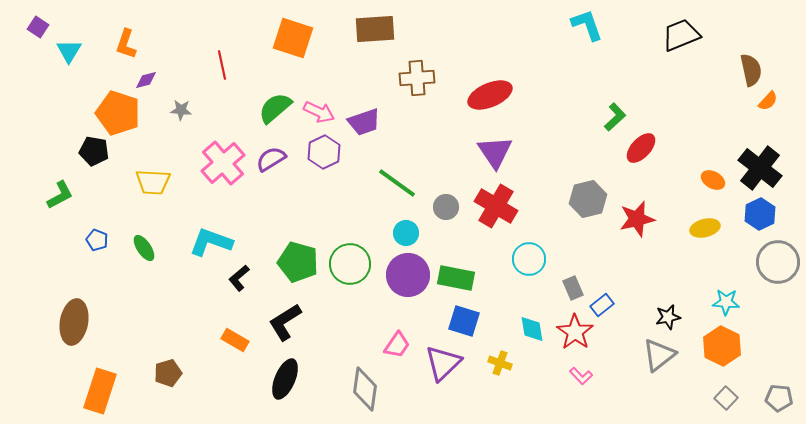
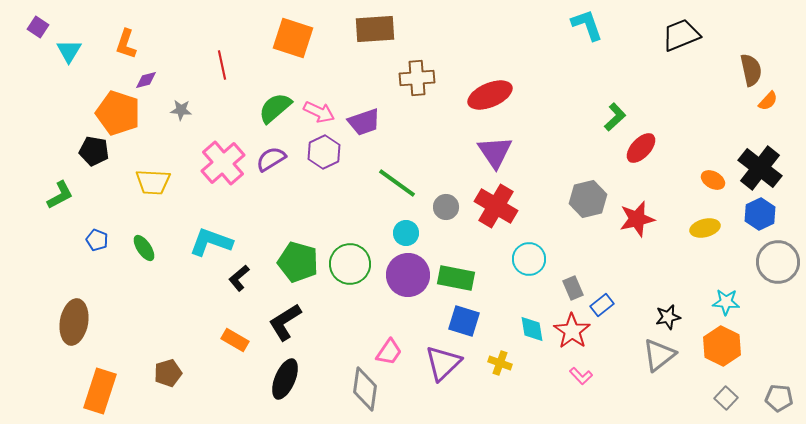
red star at (575, 332): moved 3 px left, 1 px up
pink trapezoid at (397, 345): moved 8 px left, 7 px down
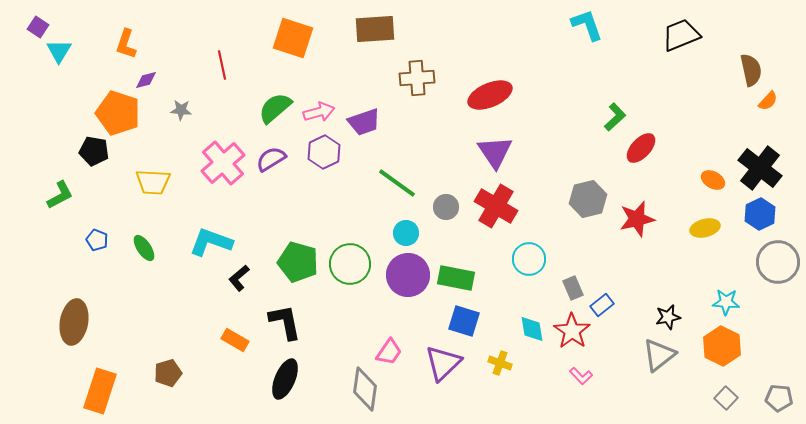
cyan triangle at (69, 51): moved 10 px left
pink arrow at (319, 112): rotated 40 degrees counterclockwise
black L-shape at (285, 322): rotated 111 degrees clockwise
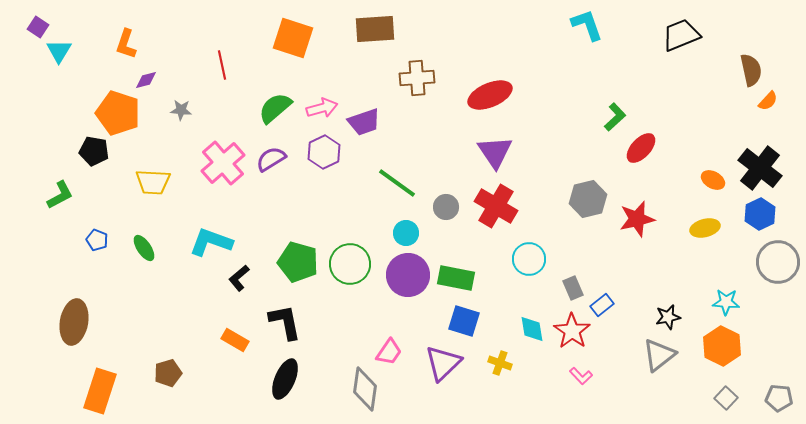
pink arrow at (319, 112): moved 3 px right, 4 px up
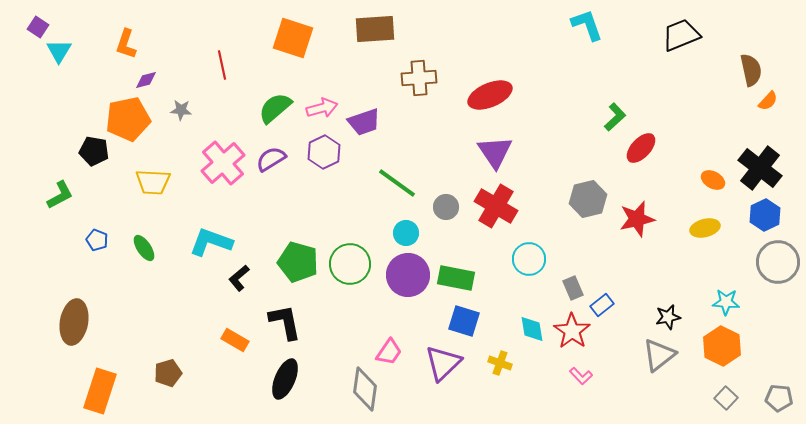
brown cross at (417, 78): moved 2 px right
orange pentagon at (118, 113): moved 10 px right, 6 px down; rotated 30 degrees counterclockwise
blue hexagon at (760, 214): moved 5 px right, 1 px down
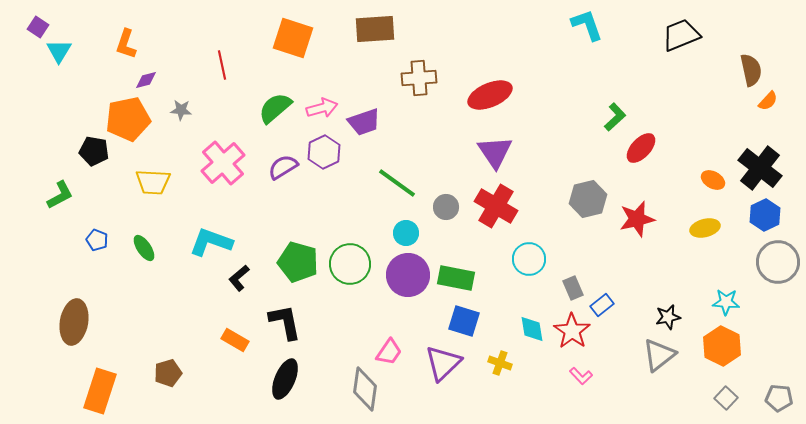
purple semicircle at (271, 159): moved 12 px right, 8 px down
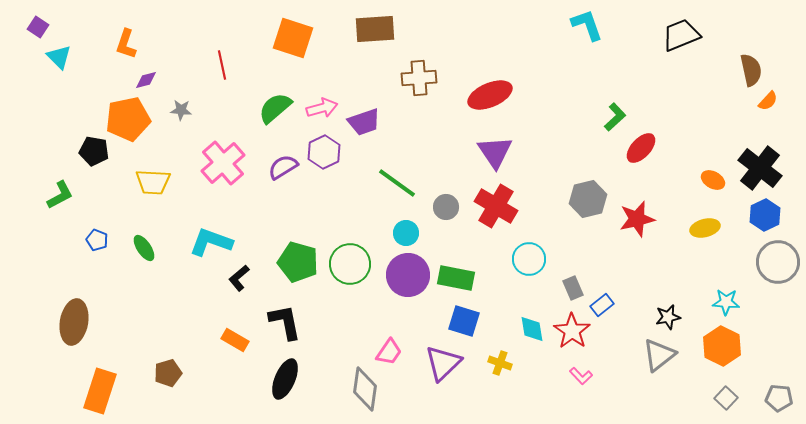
cyan triangle at (59, 51): moved 6 px down; rotated 16 degrees counterclockwise
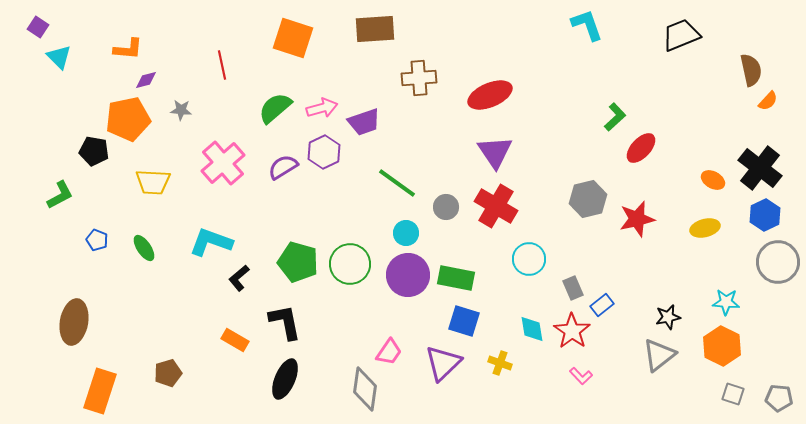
orange L-shape at (126, 44): moved 2 px right, 5 px down; rotated 104 degrees counterclockwise
gray square at (726, 398): moved 7 px right, 4 px up; rotated 25 degrees counterclockwise
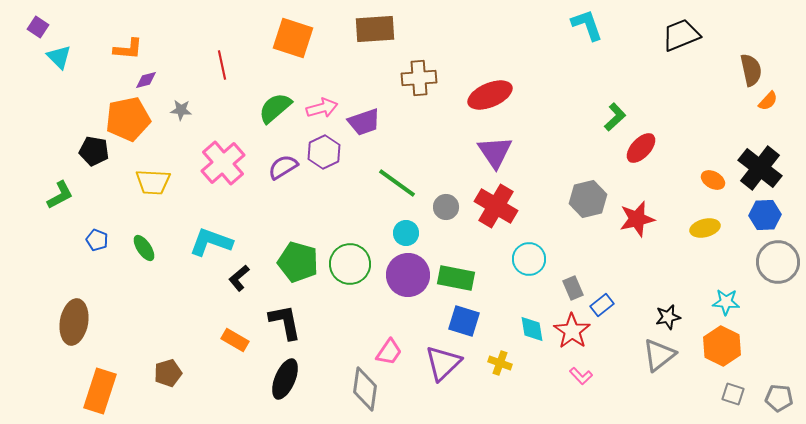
blue hexagon at (765, 215): rotated 24 degrees clockwise
